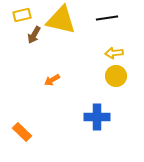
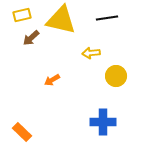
brown arrow: moved 3 px left, 3 px down; rotated 18 degrees clockwise
yellow arrow: moved 23 px left
blue cross: moved 6 px right, 5 px down
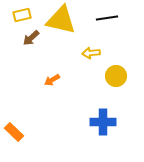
orange rectangle: moved 8 px left
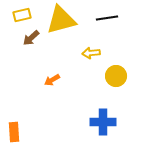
yellow triangle: rotated 28 degrees counterclockwise
orange rectangle: rotated 42 degrees clockwise
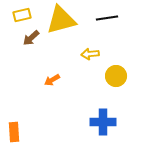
yellow arrow: moved 1 px left, 1 px down
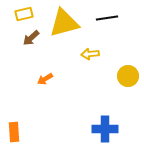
yellow rectangle: moved 2 px right, 1 px up
yellow triangle: moved 3 px right, 3 px down
yellow circle: moved 12 px right
orange arrow: moved 7 px left, 1 px up
blue cross: moved 2 px right, 7 px down
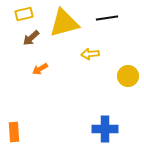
orange arrow: moved 5 px left, 10 px up
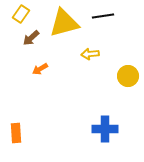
yellow rectangle: moved 3 px left; rotated 42 degrees counterclockwise
black line: moved 4 px left, 2 px up
orange rectangle: moved 2 px right, 1 px down
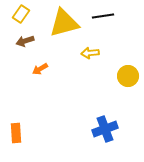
brown arrow: moved 6 px left, 3 px down; rotated 24 degrees clockwise
yellow arrow: moved 1 px up
blue cross: rotated 20 degrees counterclockwise
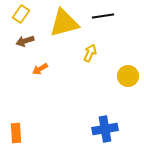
yellow arrow: rotated 120 degrees clockwise
blue cross: rotated 10 degrees clockwise
